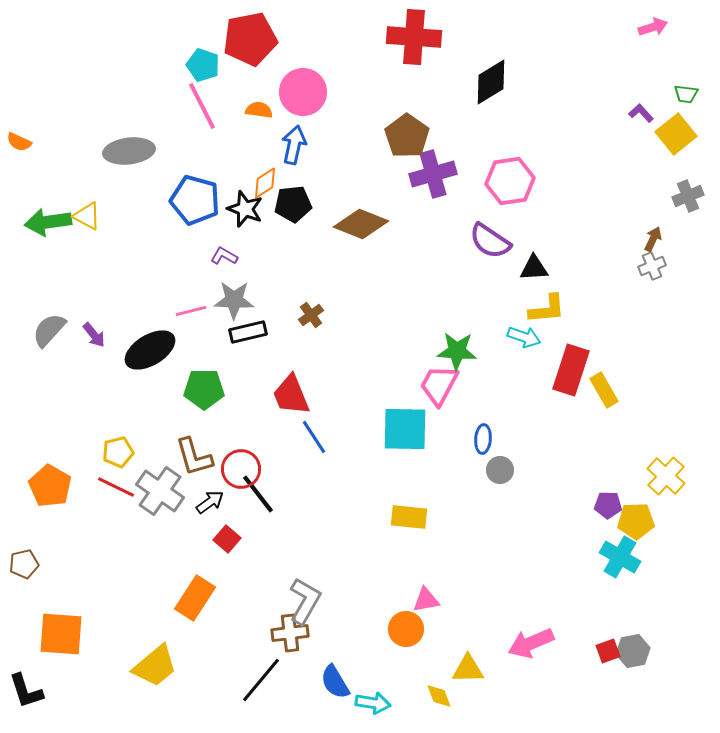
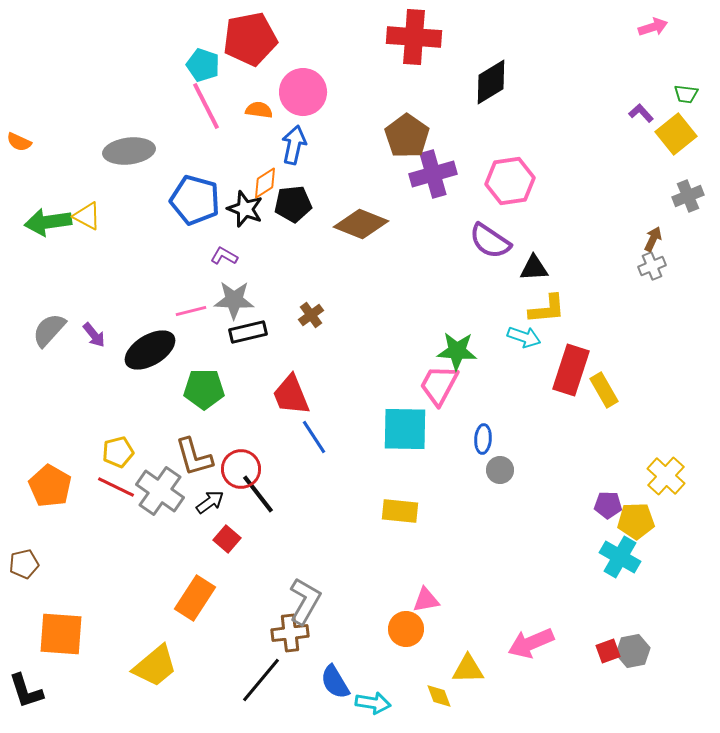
pink line at (202, 106): moved 4 px right
yellow rectangle at (409, 517): moved 9 px left, 6 px up
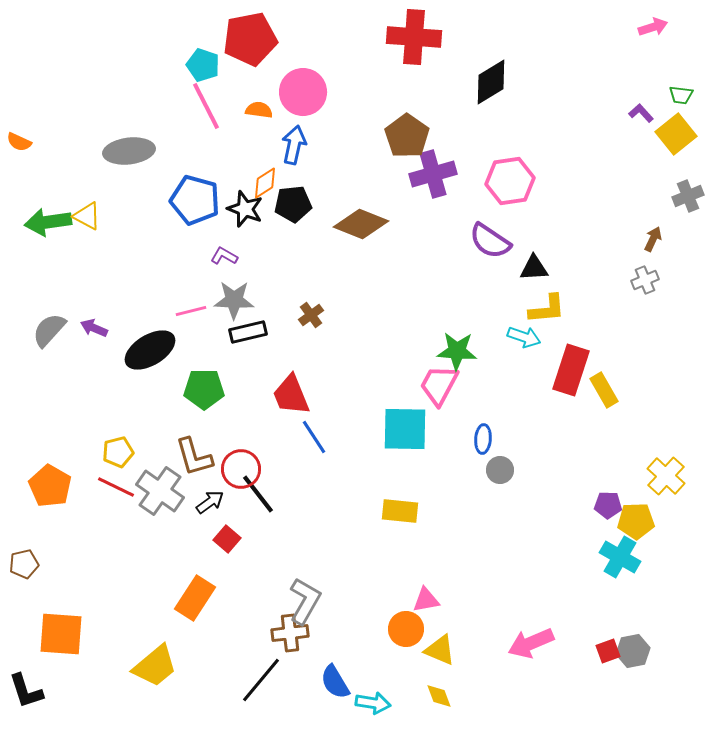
green trapezoid at (686, 94): moved 5 px left, 1 px down
gray cross at (652, 266): moved 7 px left, 14 px down
purple arrow at (94, 335): moved 7 px up; rotated 152 degrees clockwise
yellow triangle at (468, 669): moved 28 px left, 19 px up; rotated 24 degrees clockwise
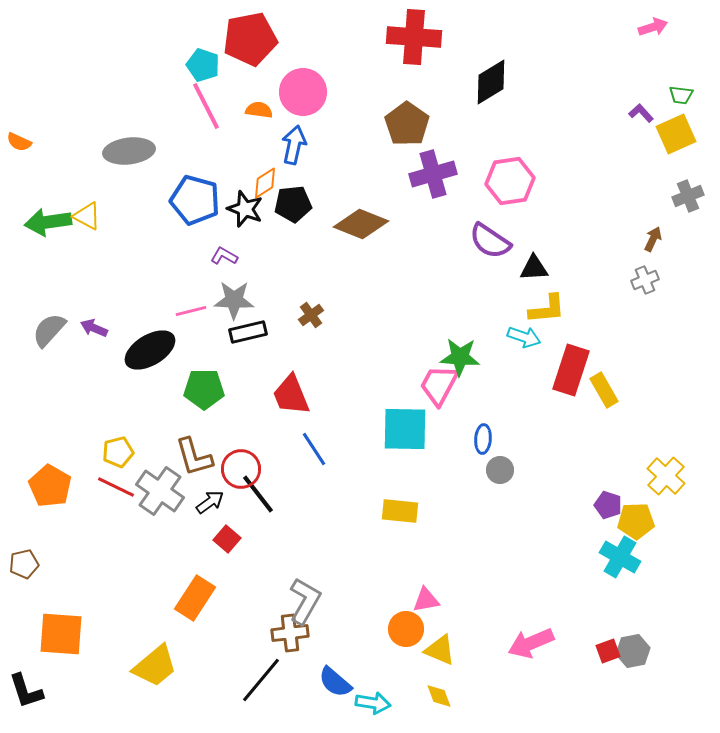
yellow square at (676, 134): rotated 15 degrees clockwise
brown pentagon at (407, 136): moved 12 px up
green star at (457, 351): moved 3 px right, 6 px down
blue line at (314, 437): moved 12 px down
purple pentagon at (608, 505): rotated 16 degrees clockwise
blue semicircle at (335, 682): rotated 18 degrees counterclockwise
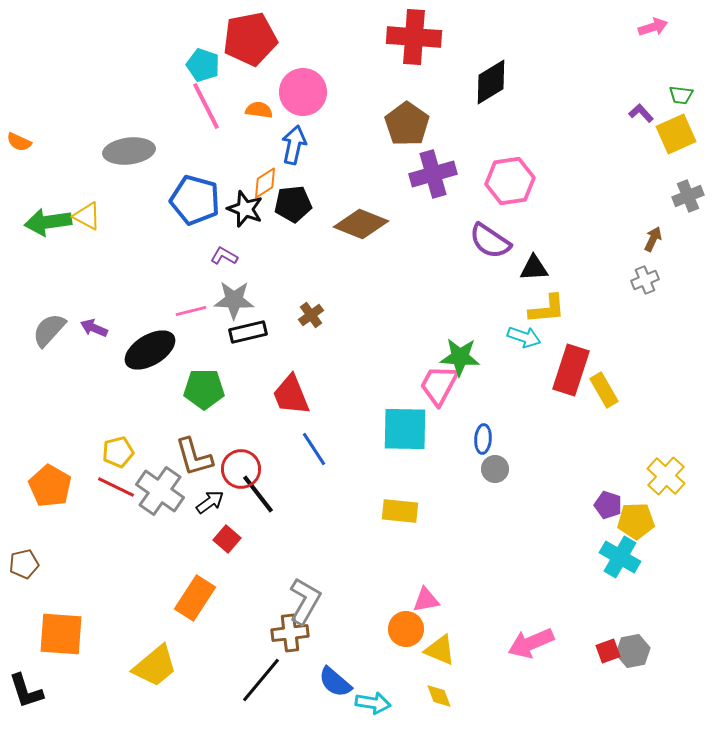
gray circle at (500, 470): moved 5 px left, 1 px up
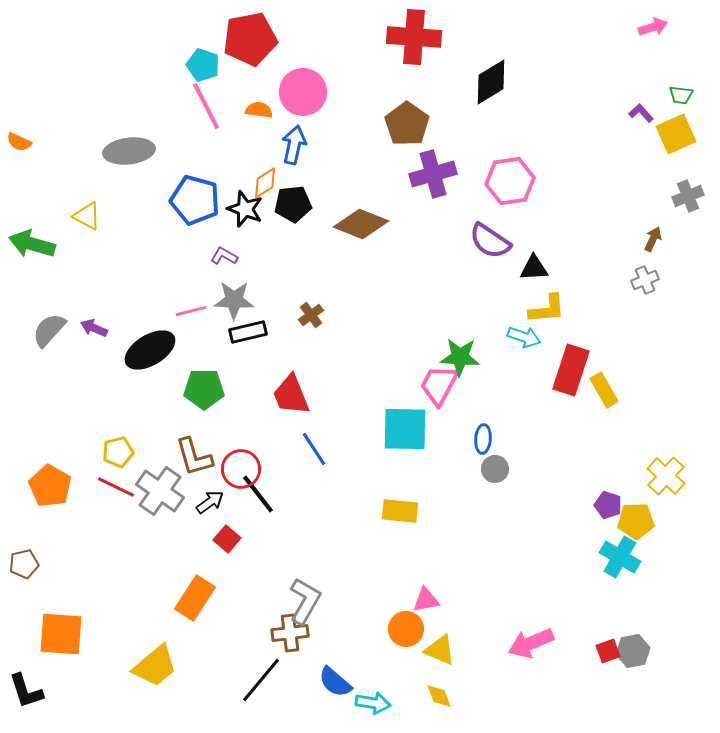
green arrow at (48, 222): moved 16 px left, 22 px down; rotated 24 degrees clockwise
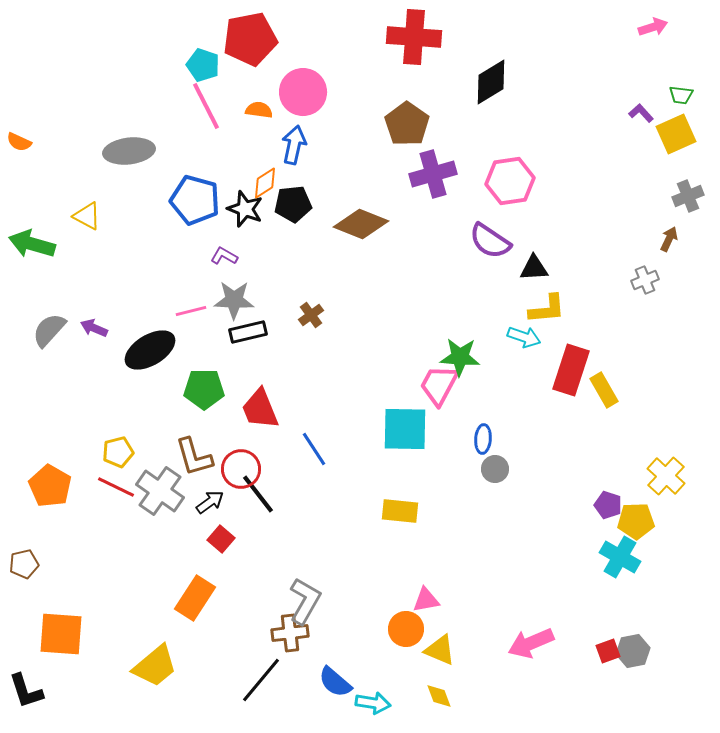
brown arrow at (653, 239): moved 16 px right
red trapezoid at (291, 395): moved 31 px left, 14 px down
red square at (227, 539): moved 6 px left
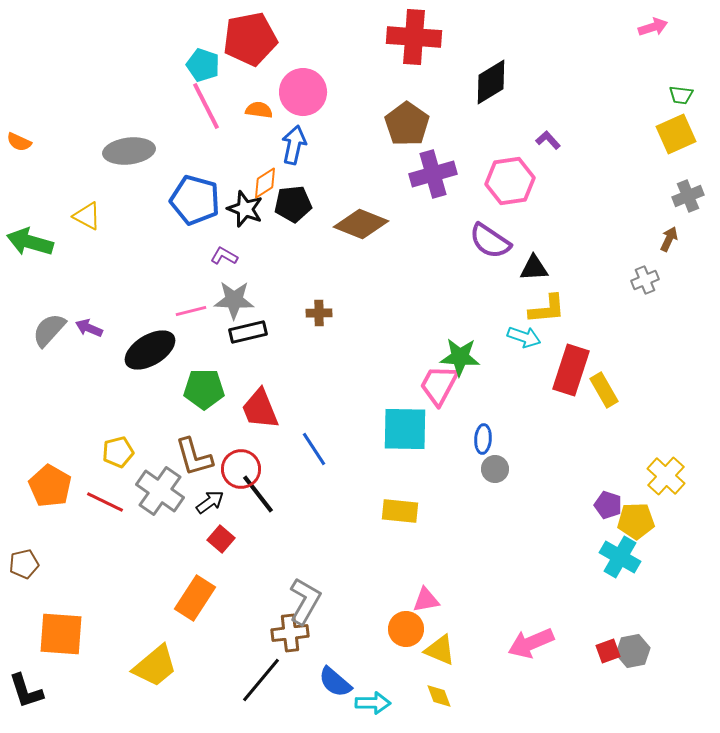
purple L-shape at (641, 113): moved 93 px left, 27 px down
green arrow at (32, 244): moved 2 px left, 2 px up
brown cross at (311, 315): moved 8 px right, 2 px up; rotated 35 degrees clockwise
purple arrow at (94, 328): moved 5 px left
red line at (116, 487): moved 11 px left, 15 px down
cyan arrow at (373, 703): rotated 8 degrees counterclockwise
